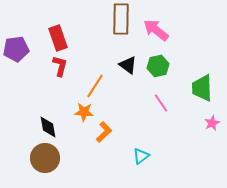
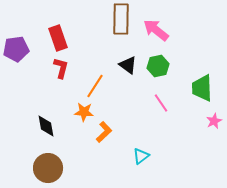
red L-shape: moved 1 px right, 2 px down
pink star: moved 2 px right, 2 px up
black diamond: moved 2 px left, 1 px up
brown circle: moved 3 px right, 10 px down
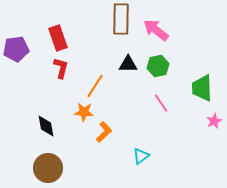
black triangle: moved 1 px up; rotated 36 degrees counterclockwise
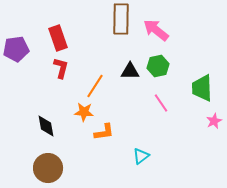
black triangle: moved 2 px right, 7 px down
orange L-shape: rotated 35 degrees clockwise
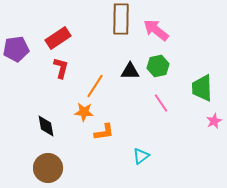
red rectangle: rotated 75 degrees clockwise
